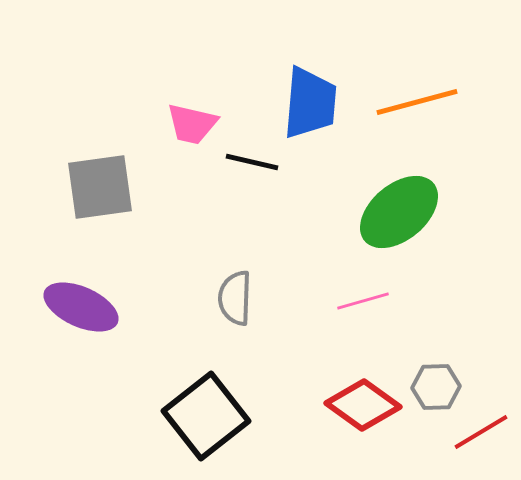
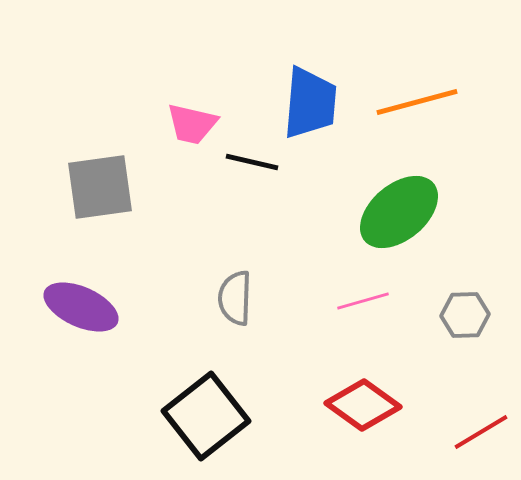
gray hexagon: moved 29 px right, 72 px up
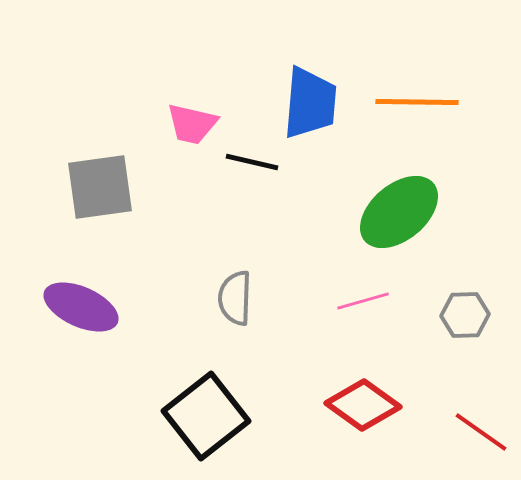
orange line: rotated 16 degrees clockwise
red line: rotated 66 degrees clockwise
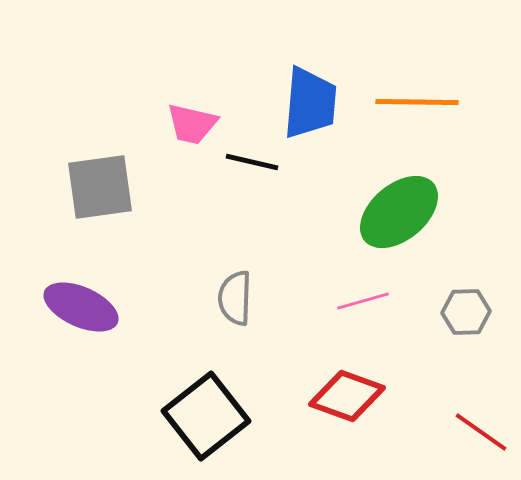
gray hexagon: moved 1 px right, 3 px up
red diamond: moved 16 px left, 9 px up; rotated 16 degrees counterclockwise
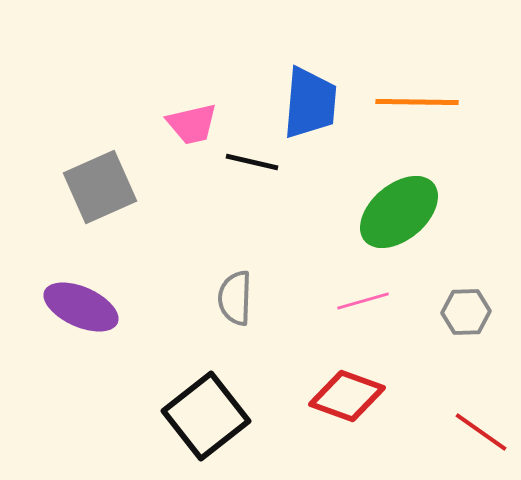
pink trapezoid: rotated 26 degrees counterclockwise
gray square: rotated 16 degrees counterclockwise
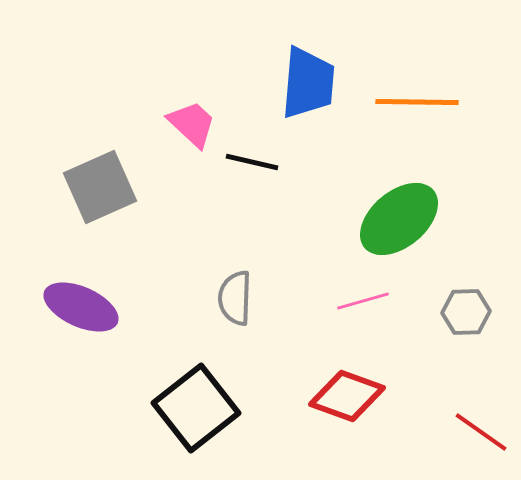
blue trapezoid: moved 2 px left, 20 px up
pink trapezoid: rotated 124 degrees counterclockwise
green ellipse: moved 7 px down
black square: moved 10 px left, 8 px up
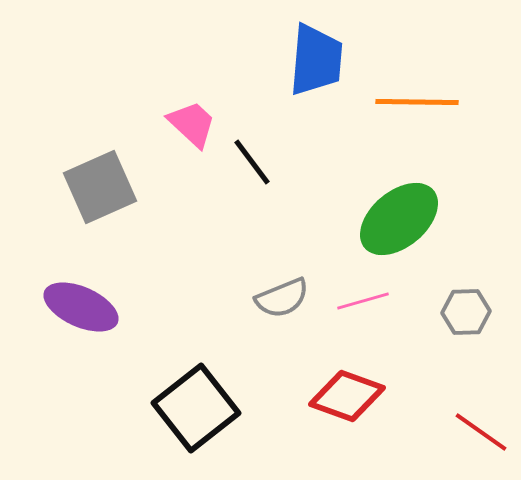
blue trapezoid: moved 8 px right, 23 px up
black line: rotated 40 degrees clockwise
gray semicircle: moved 47 px right; rotated 114 degrees counterclockwise
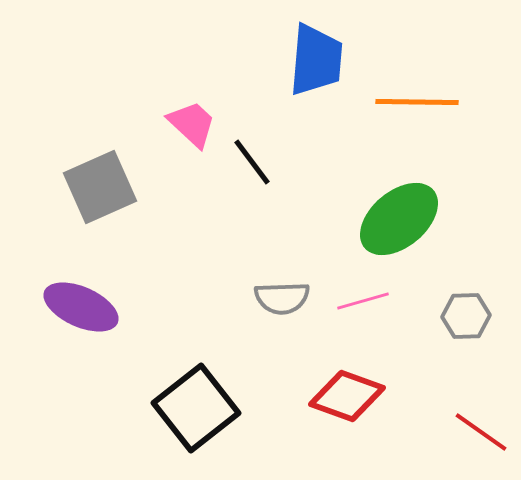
gray semicircle: rotated 20 degrees clockwise
gray hexagon: moved 4 px down
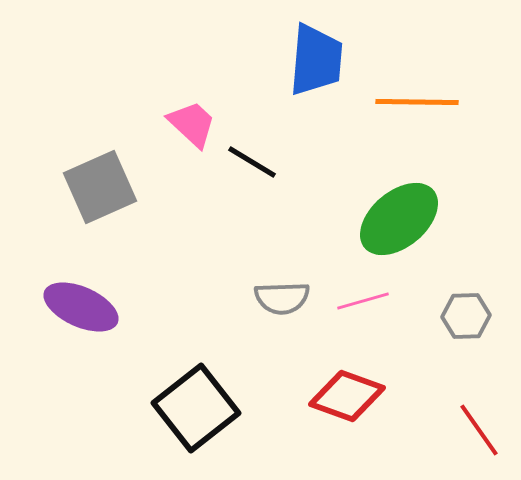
black line: rotated 22 degrees counterclockwise
red line: moved 2 px left, 2 px up; rotated 20 degrees clockwise
